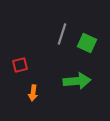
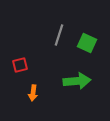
gray line: moved 3 px left, 1 px down
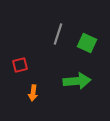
gray line: moved 1 px left, 1 px up
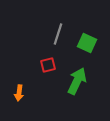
red square: moved 28 px right
green arrow: rotated 60 degrees counterclockwise
orange arrow: moved 14 px left
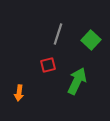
green square: moved 4 px right, 3 px up; rotated 18 degrees clockwise
